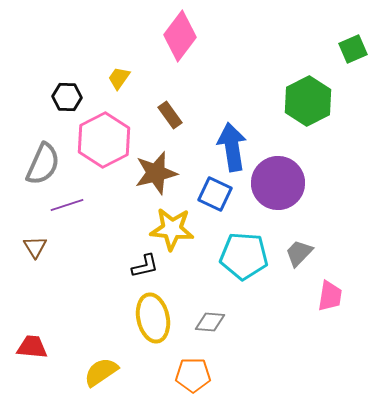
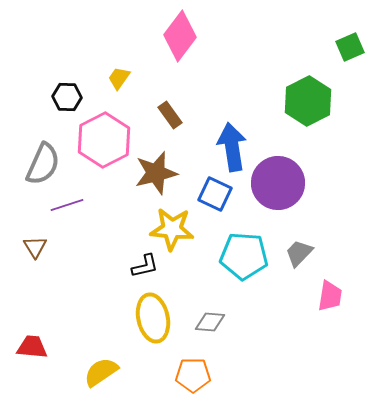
green square: moved 3 px left, 2 px up
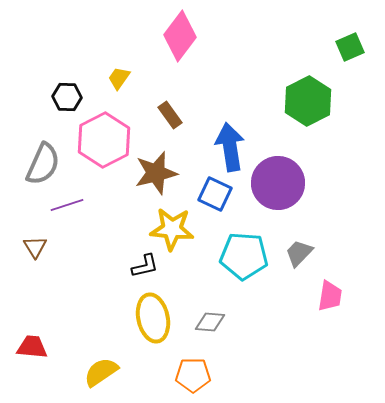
blue arrow: moved 2 px left
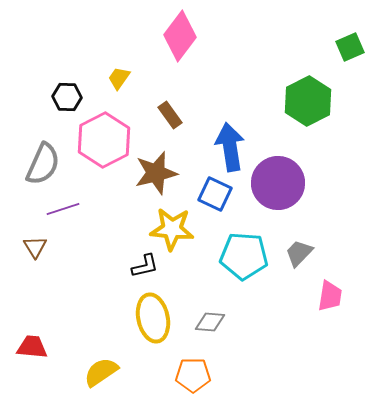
purple line: moved 4 px left, 4 px down
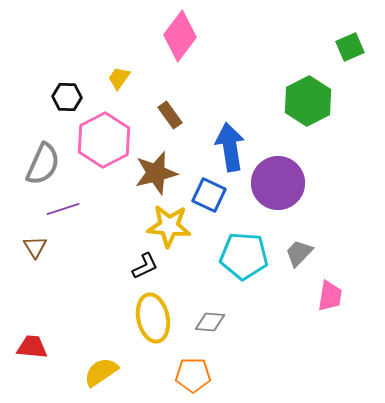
blue square: moved 6 px left, 1 px down
yellow star: moved 3 px left, 3 px up
black L-shape: rotated 12 degrees counterclockwise
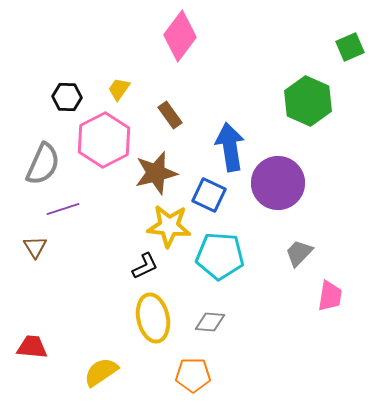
yellow trapezoid: moved 11 px down
green hexagon: rotated 9 degrees counterclockwise
cyan pentagon: moved 24 px left
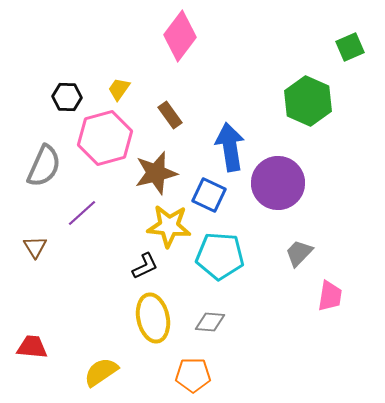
pink hexagon: moved 1 px right, 2 px up; rotated 12 degrees clockwise
gray semicircle: moved 1 px right, 2 px down
purple line: moved 19 px right, 4 px down; rotated 24 degrees counterclockwise
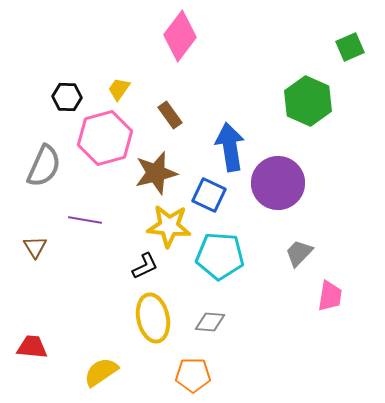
purple line: moved 3 px right, 7 px down; rotated 52 degrees clockwise
